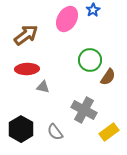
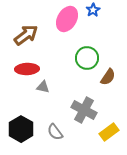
green circle: moved 3 px left, 2 px up
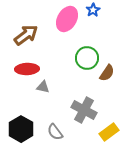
brown semicircle: moved 1 px left, 4 px up
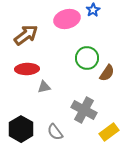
pink ellipse: rotated 45 degrees clockwise
gray triangle: moved 1 px right; rotated 24 degrees counterclockwise
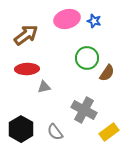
blue star: moved 1 px right, 11 px down; rotated 24 degrees counterclockwise
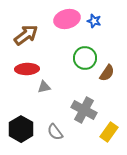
green circle: moved 2 px left
yellow rectangle: rotated 18 degrees counterclockwise
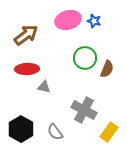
pink ellipse: moved 1 px right, 1 px down
brown semicircle: moved 4 px up; rotated 12 degrees counterclockwise
gray triangle: rotated 24 degrees clockwise
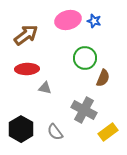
brown semicircle: moved 4 px left, 9 px down
gray triangle: moved 1 px right, 1 px down
yellow rectangle: moved 1 px left; rotated 18 degrees clockwise
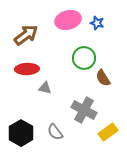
blue star: moved 3 px right, 2 px down
green circle: moved 1 px left
brown semicircle: rotated 126 degrees clockwise
black hexagon: moved 4 px down
